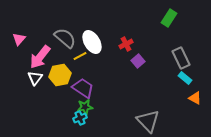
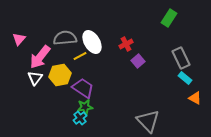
gray semicircle: rotated 45 degrees counterclockwise
cyan cross: rotated 16 degrees counterclockwise
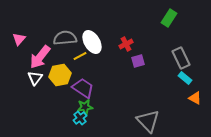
purple square: rotated 24 degrees clockwise
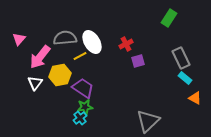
white triangle: moved 5 px down
gray triangle: rotated 30 degrees clockwise
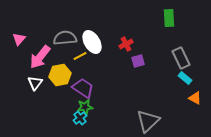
green rectangle: rotated 36 degrees counterclockwise
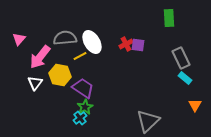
purple square: moved 16 px up; rotated 24 degrees clockwise
yellow hexagon: rotated 20 degrees clockwise
orange triangle: moved 7 px down; rotated 32 degrees clockwise
green star: rotated 21 degrees counterclockwise
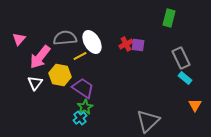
green rectangle: rotated 18 degrees clockwise
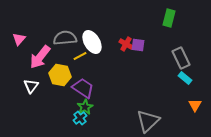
red cross: rotated 32 degrees counterclockwise
white triangle: moved 4 px left, 3 px down
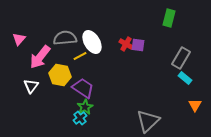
gray rectangle: rotated 55 degrees clockwise
